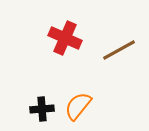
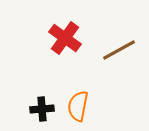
red cross: rotated 12 degrees clockwise
orange semicircle: rotated 28 degrees counterclockwise
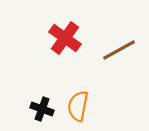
black cross: rotated 25 degrees clockwise
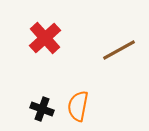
red cross: moved 20 px left; rotated 12 degrees clockwise
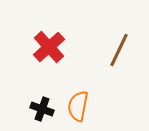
red cross: moved 4 px right, 9 px down
brown line: rotated 36 degrees counterclockwise
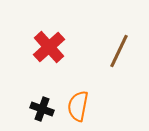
brown line: moved 1 px down
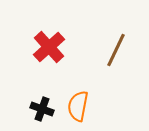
brown line: moved 3 px left, 1 px up
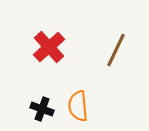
orange semicircle: rotated 16 degrees counterclockwise
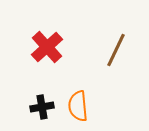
red cross: moved 2 px left
black cross: moved 2 px up; rotated 30 degrees counterclockwise
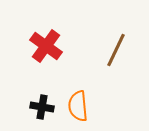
red cross: moved 1 px left, 1 px up; rotated 12 degrees counterclockwise
black cross: rotated 20 degrees clockwise
